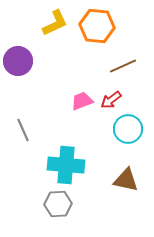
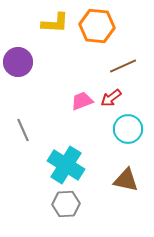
yellow L-shape: rotated 28 degrees clockwise
purple circle: moved 1 px down
red arrow: moved 2 px up
cyan cross: rotated 27 degrees clockwise
gray hexagon: moved 8 px right
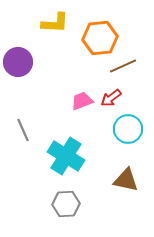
orange hexagon: moved 3 px right, 12 px down; rotated 12 degrees counterclockwise
cyan cross: moved 9 px up
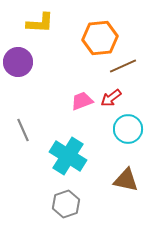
yellow L-shape: moved 15 px left
cyan cross: moved 2 px right
gray hexagon: rotated 16 degrees counterclockwise
